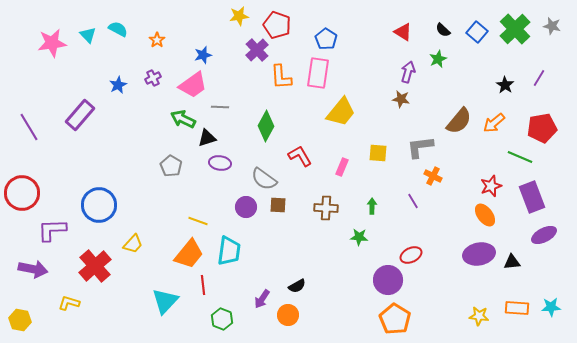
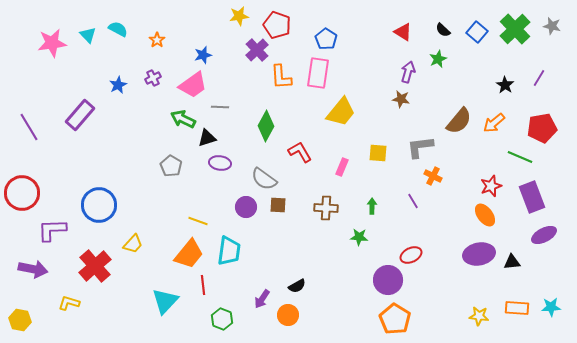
red L-shape at (300, 156): moved 4 px up
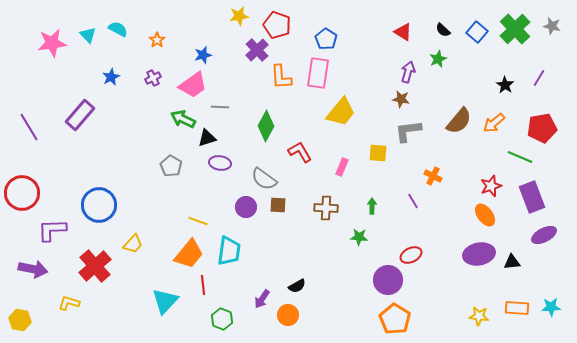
blue star at (118, 85): moved 7 px left, 8 px up
gray L-shape at (420, 147): moved 12 px left, 16 px up
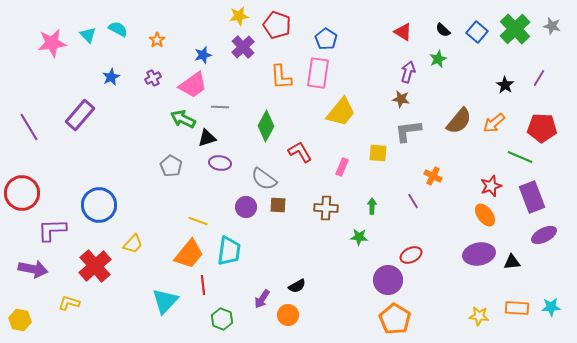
purple cross at (257, 50): moved 14 px left, 3 px up
red pentagon at (542, 128): rotated 12 degrees clockwise
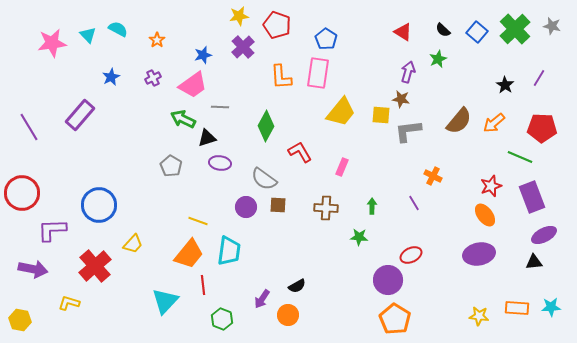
yellow square at (378, 153): moved 3 px right, 38 px up
purple line at (413, 201): moved 1 px right, 2 px down
black triangle at (512, 262): moved 22 px right
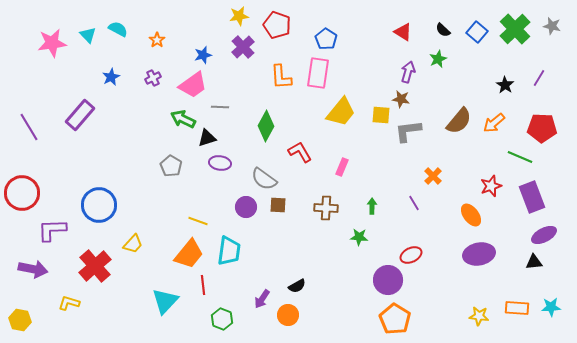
orange cross at (433, 176): rotated 18 degrees clockwise
orange ellipse at (485, 215): moved 14 px left
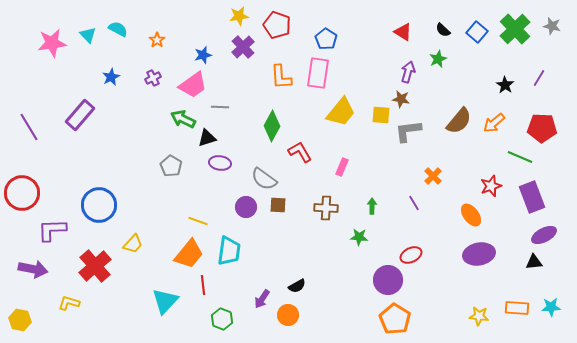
green diamond at (266, 126): moved 6 px right
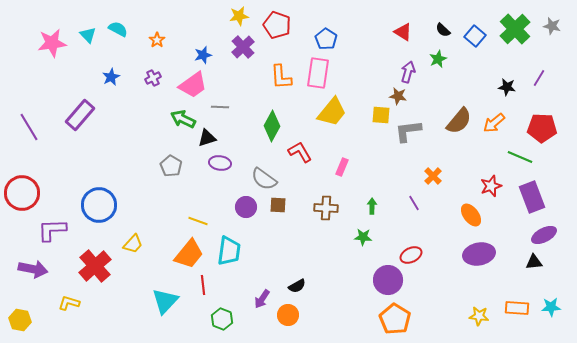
blue square at (477, 32): moved 2 px left, 4 px down
black star at (505, 85): moved 2 px right, 2 px down; rotated 24 degrees counterclockwise
brown star at (401, 99): moved 3 px left, 3 px up
yellow trapezoid at (341, 112): moved 9 px left
green star at (359, 237): moved 4 px right
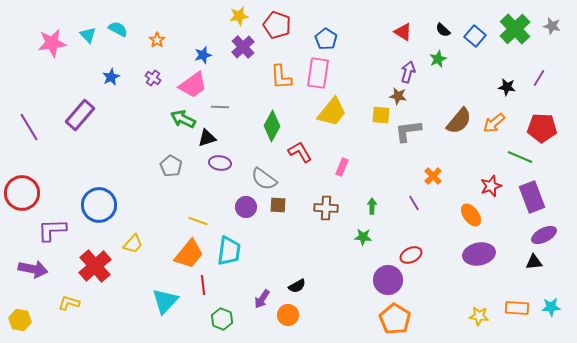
purple cross at (153, 78): rotated 28 degrees counterclockwise
